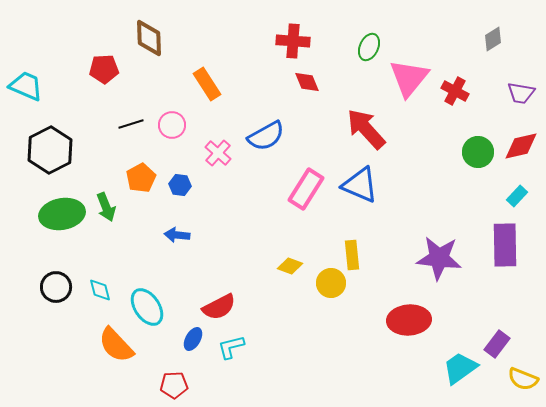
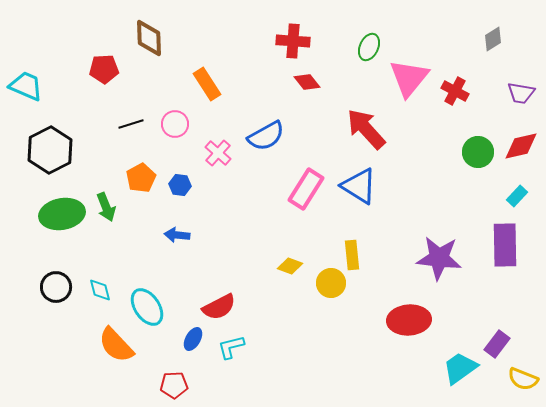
red diamond at (307, 82): rotated 16 degrees counterclockwise
pink circle at (172, 125): moved 3 px right, 1 px up
blue triangle at (360, 185): moved 1 px left, 1 px down; rotated 9 degrees clockwise
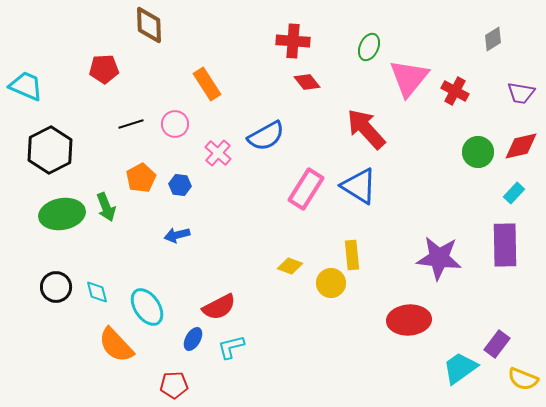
brown diamond at (149, 38): moved 13 px up
cyan rectangle at (517, 196): moved 3 px left, 3 px up
blue arrow at (177, 235): rotated 20 degrees counterclockwise
cyan diamond at (100, 290): moved 3 px left, 2 px down
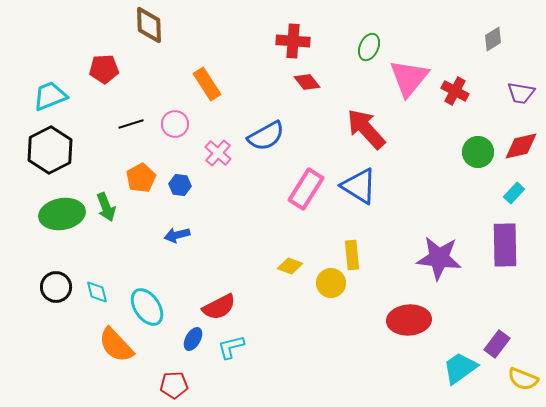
cyan trapezoid at (26, 86): moved 24 px right, 10 px down; rotated 45 degrees counterclockwise
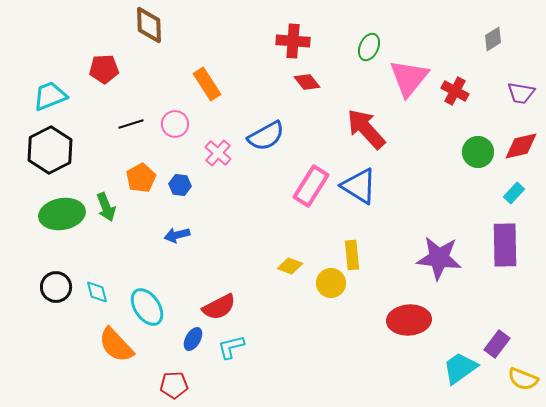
pink rectangle at (306, 189): moved 5 px right, 3 px up
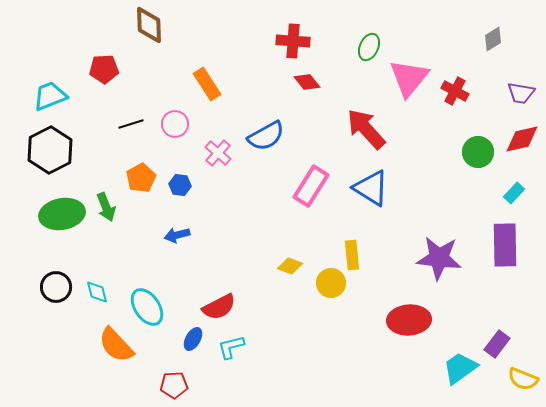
red diamond at (521, 146): moved 1 px right, 7 px up
blue triangle at (359, 186): moved 12 px right, 2 px down
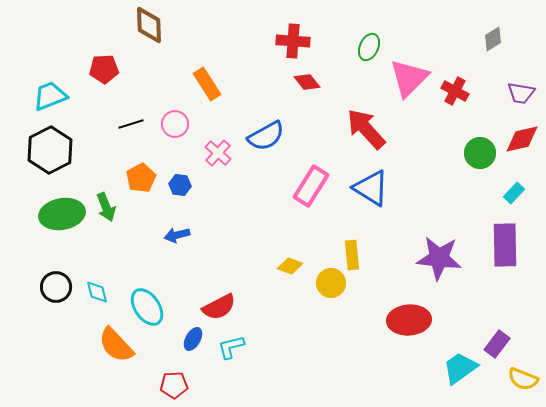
pink triangle at (409, 78): rotated 6 degrees clockwise
green circle at (478, 152): moved 2 px right, 1 px down
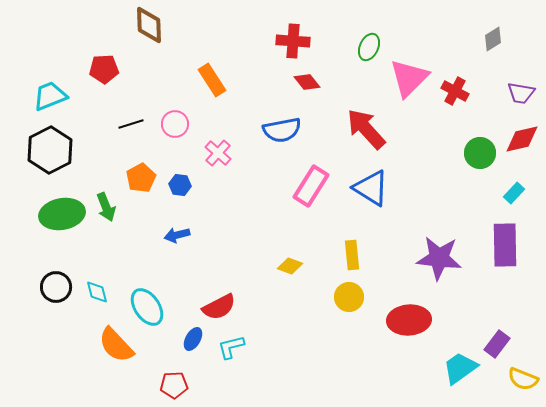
orange rectangle at (207, 84): moved 5 px right, 4 px up
blue semicircle at (266, 136): moved 16 px right, 6 px up; rotated 18 degrees clockwise
yellow circle at (331, 283): moved 18 px right, 14 px down
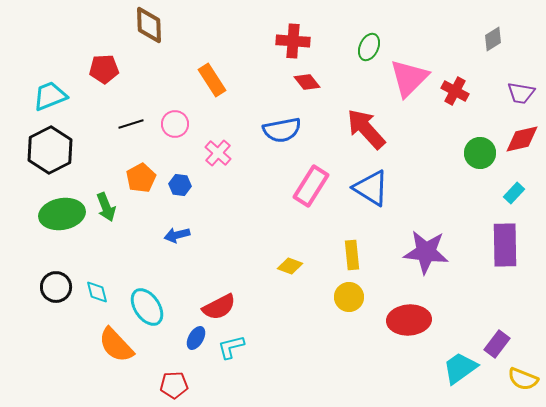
purple star at (439, 258): moved 13 px left, 6 px up
blue ellipse at (193, 339): moved 3 px right, 1 px up
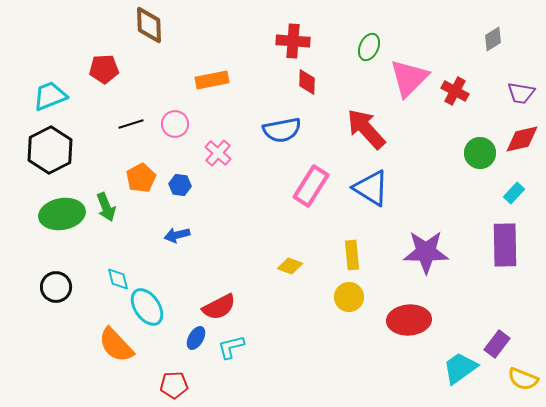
orange rectangle at (212, 80): rotated 68 degrees counterclockwise
red diamond at (307, 82): rotated 40 degrees clockwise
purple star at (426, 252): rotated 6 degrees counterclockwise
cyan diamond at (97, 292): moved 21 px right, 13 px up
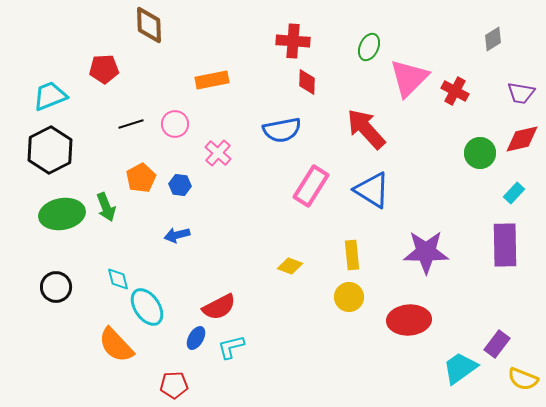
blue triangle at (371, 188): moved 1 px right, 2 px down
